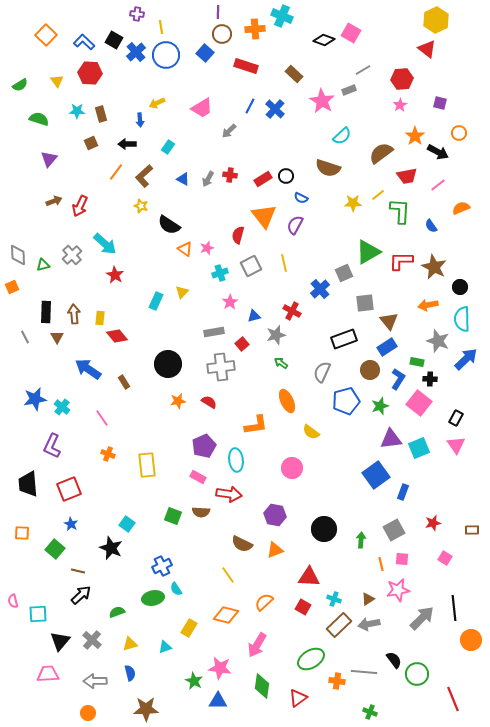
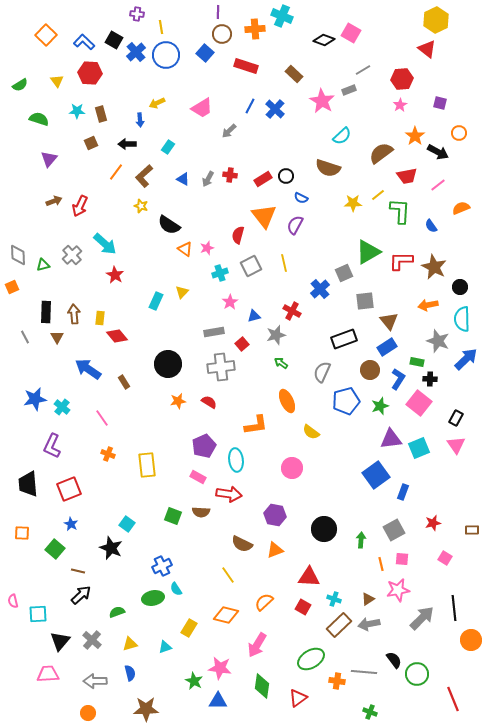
gray square at (365, 303): moved 2 px up
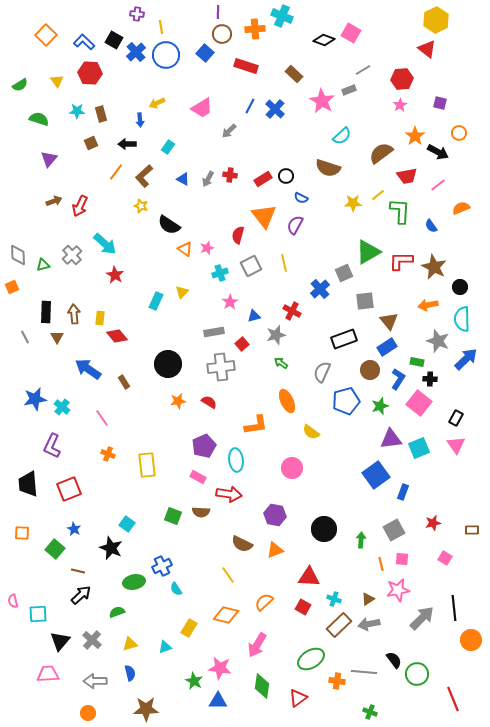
blue star at (71, 524): moved 3 px right, 5 px down
green ellipse at (153, 598): moved 19 px left, 16 px up
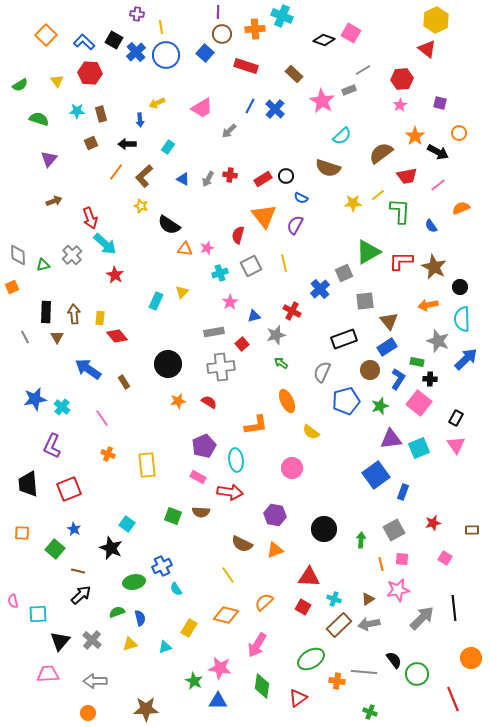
red arrow at (80, 206): moved 10 px right, 12 px down; rotated 45 degrees counterclockwise
orange triangle at (185, 249): rotated 28 degrees counterclockwise
red arrow at (229, 494): moved 1 px right, 2 px up
orange circle at (471, 640): moved 18 px down
blue semicircle at (130, 673): moved 10 px right, 55 px up
